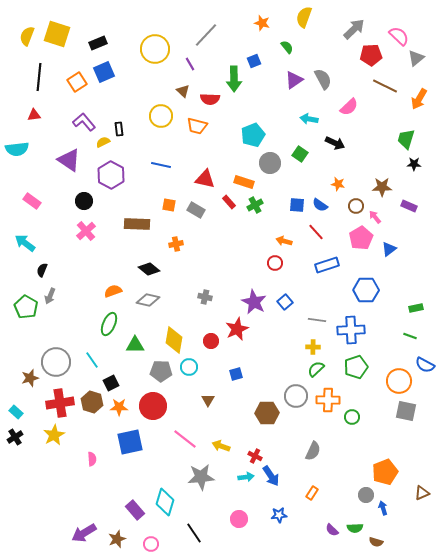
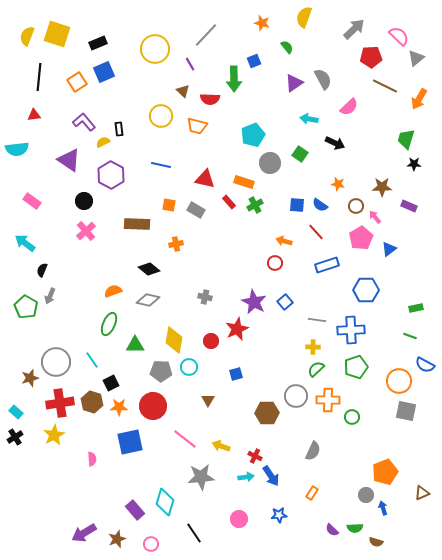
red pentagon at (371, 55): moved 2 px down
purple triangle at (294, 80): moved 3 px down
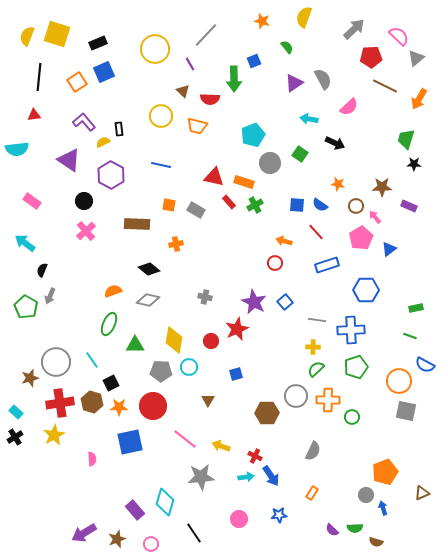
orange star at (262, 23): moved 2 px up
red triangle at (205, 179): moved 9 px right, 2 px up
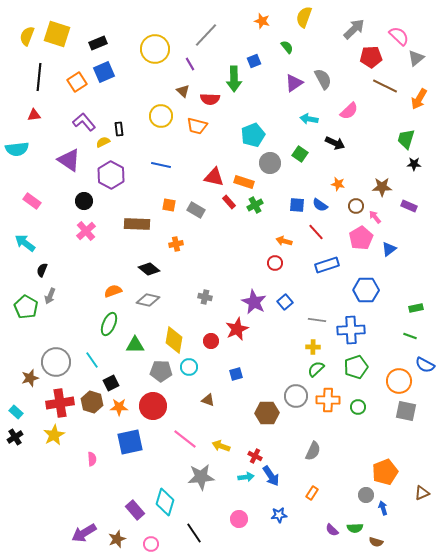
pink semicircle at (349, 107): moved 4 px down
brown triangle at (208, 400): rotated 40 degrees counterclockwise
green circle at (352, 417): moved 6 px right, 10 px up
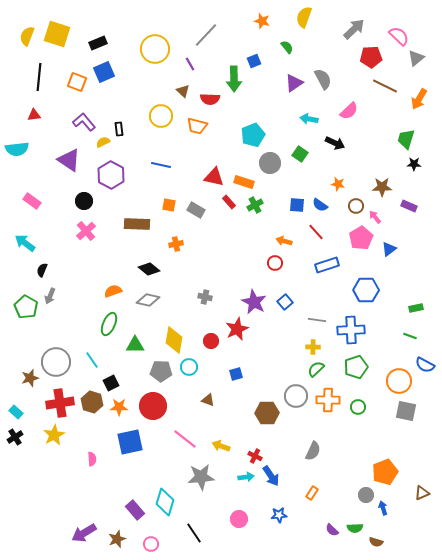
orange square at (77, 82): rotated 36 degrees counterclockwise
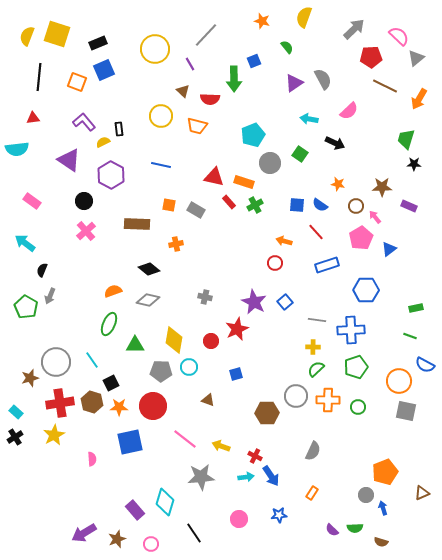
blue square at (104, 72): moved 2 px up
red triangle at (34, 115): moved 1 px left, 3 px down
brown semicircle at (376, 542): moved 5 px right
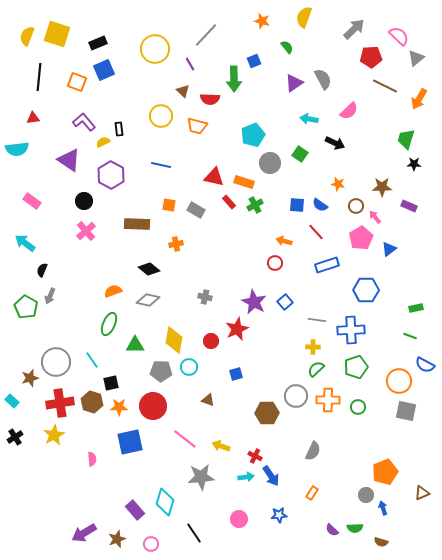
black square at (111, 383): rotated 14 degrees clockwise
cyan rectangle at (16, 412): moved 4 px left, 11 px up
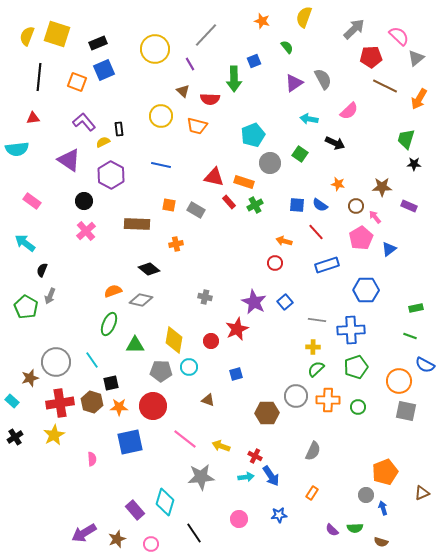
gray diamond at (148, 300): moved 7 px left
